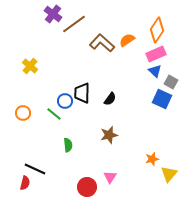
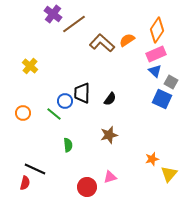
pink triangle: rotated 40 degrees clockwise
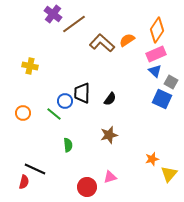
yellow cross: rotated 28 degrees counterclockwise
red semicircle: moved 1 px left, 1 px up
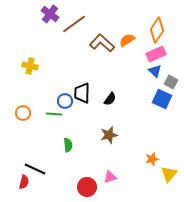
purple cross: moved 3 px left
green line: rotated 35 degrees counterclockwise
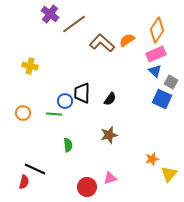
pink triangle: moved 1 px down
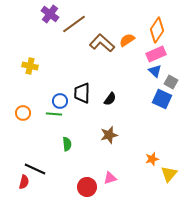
blue circle: moved 5 px left
green semicircle: moved 1 px left, 1 px up
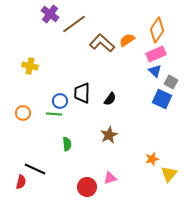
brown star: rotated 12 degrees counterclockwise
red semicircle: moved 3 px left
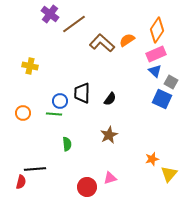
black line: rotated 30 degrees counterclockwise
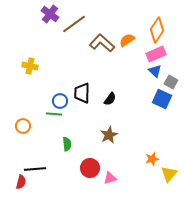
orange circle: moved 13 px down
red circle: moved 3 px right, 19 px up
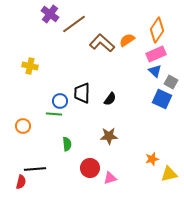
brown star: moved 1 px down; rotated 24 degrees clockwise
yellow triangle: rotated 36 degrees clockwise
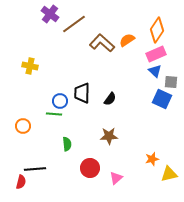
gray square: rotated 24 degrees counterclockwise
pink triangle: moved 6 px right; rotated 24 degrees counterclockwise
